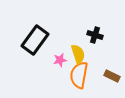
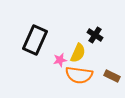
black cross: rotated 14 degrees clockwise
black rectangle: rotated 12 degrees counterclockwise
yellow semicircle: moved 1 px up; rotated 42 degrees clockwise
orange semicircle: rotated 92 degrees counterclockwise
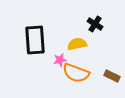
black cross: moved 11 px up
black rectangle: rotated 28 degrees counterclockwise
yellow semicircle: moved 1 px left, 9 px up; rotated 126 degrees counterclockwise
orange semicircle: moved 3 px left, 2 px up; rotated 12 degrees clockwise
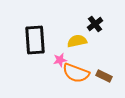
black cross: rotated 21 degrees clockwise
yellow semicircle: moved 3 px up
brown rectangle: moved 8 px left
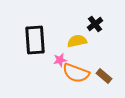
brown rectangle: rotated 14 degrees clockwise
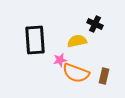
black cross: rotated 28 degrees counterclockwise
brown rectangle: rotated 63 degrees clockwise
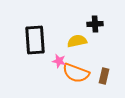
black cross: rotated 28 degrees counterclockwise
pink star: moved 1 px left, 1 px down; rotated 24 degrees clockwise
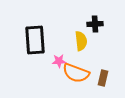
yellow semicircle: moved 4 px right; rotated 96 degrees clockwise
pink star: rotated 16 degrees counterclockwise
brown rectangle: moved 1 px left, 2 px down
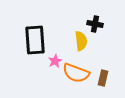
black cross: rotated 14 degrees clockwise
pink star: moved 4 px left; rotated 24 degrees counterclockwise
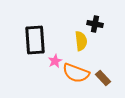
brown rectangle: rotated 56 degrees counterclockwise
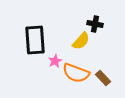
yellow semicircle: rotated 48 degrees clockwise
